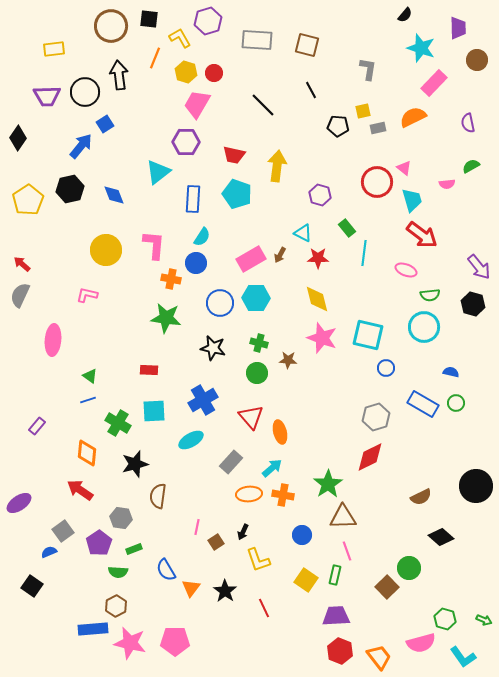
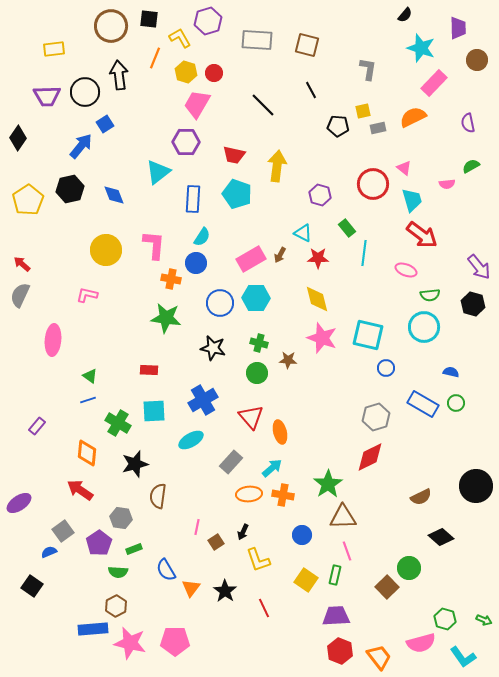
red circle at (377, 182): moved 4 px left, 2 px down
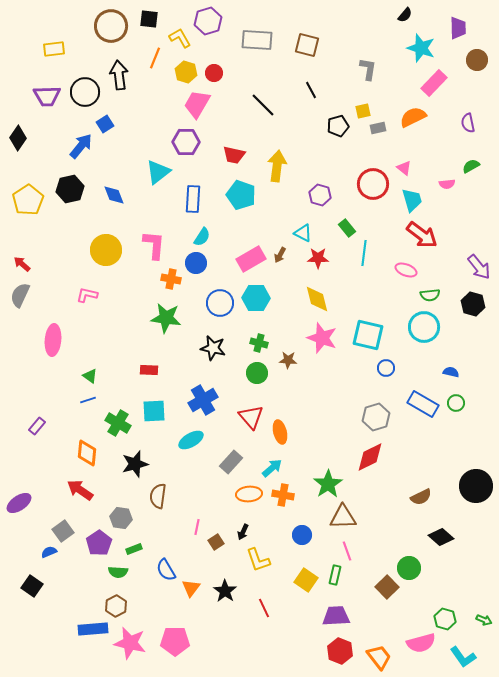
black pentagon at (338, 126): rotated 20 degrees counterclockwise
cyan pentagon at (237, 194): moved 4 px right, 1 px down
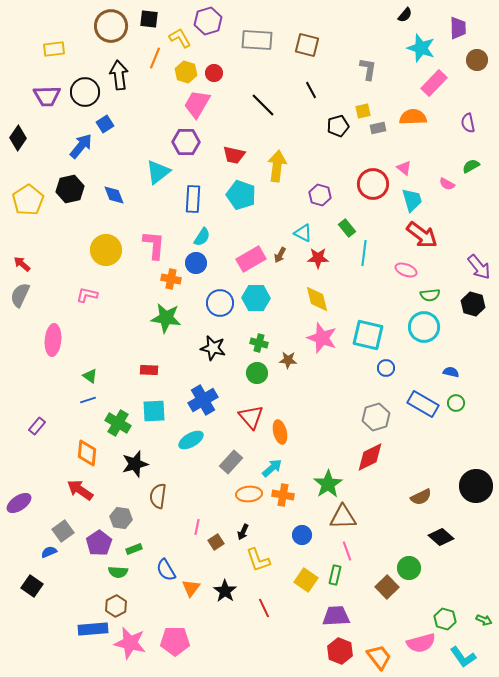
orange semicircle at (413, 117): rotated 24 degrees clockwise
pink semicircle at (447, 184): rotated 35 degrees clockwise
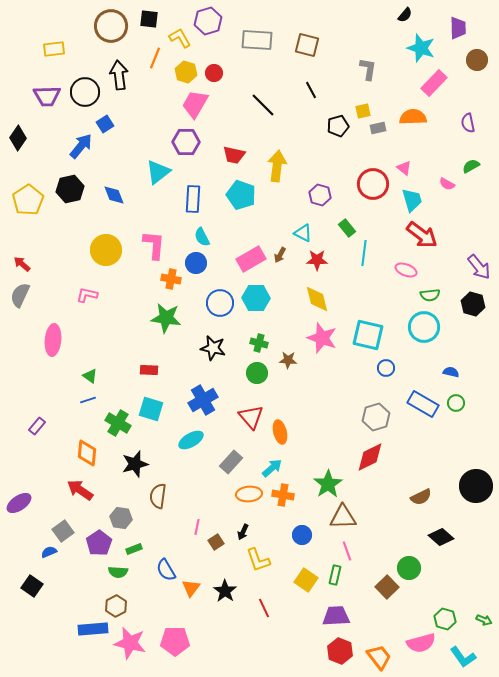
pink trapezoid at (197, 104): moved 2 px left
cyan semicircle at (202, 237): rotated 120 degrees clockwise
red star at (318, 258): moved 1 px left, 2 px down
cyan square at (154, 411): moved 3 px left, 2 px up; rotated 20 degrees clockwise
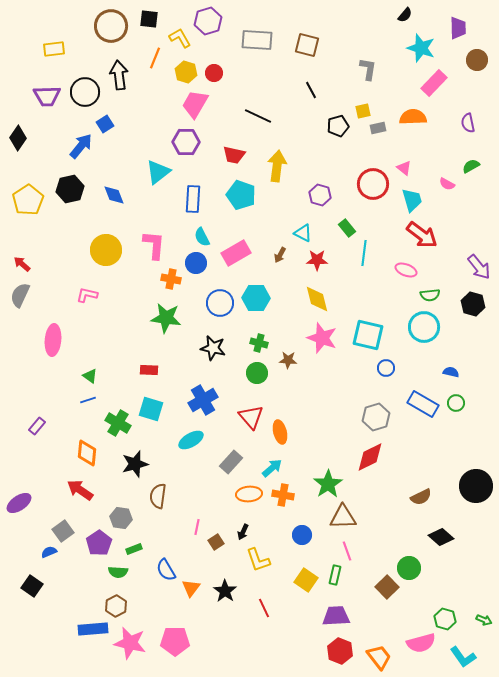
black line at (263, 105): moved 5 px left, 11 px down; rotated 20 degrees counterclockwise
pink rectangle at (251, 259): moved 15 px left, 6 px up
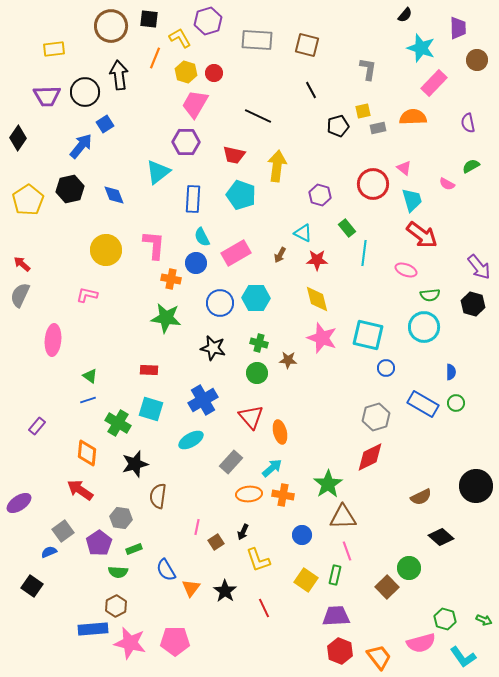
blue semicircle at (451, 372): rotated 77 degrees clockwise
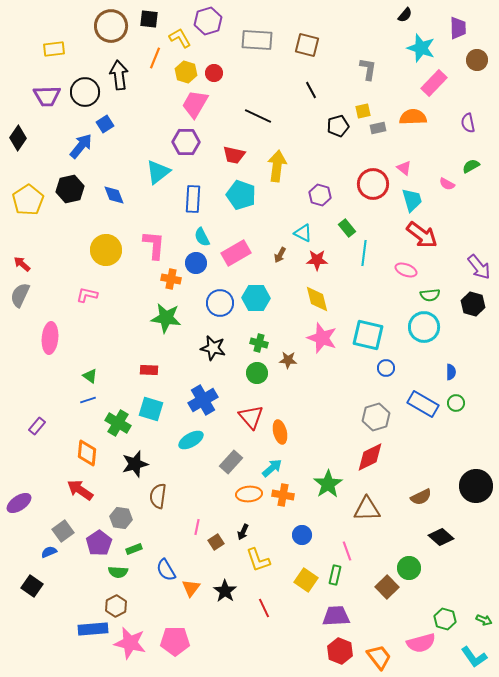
pink ellipse at (53, 340): moved 3 px left, 2 px up
brown triangle at (343, 517): moved 24 px right, 8 px up
cyan L-shape at (463, 657): moved 11 px right
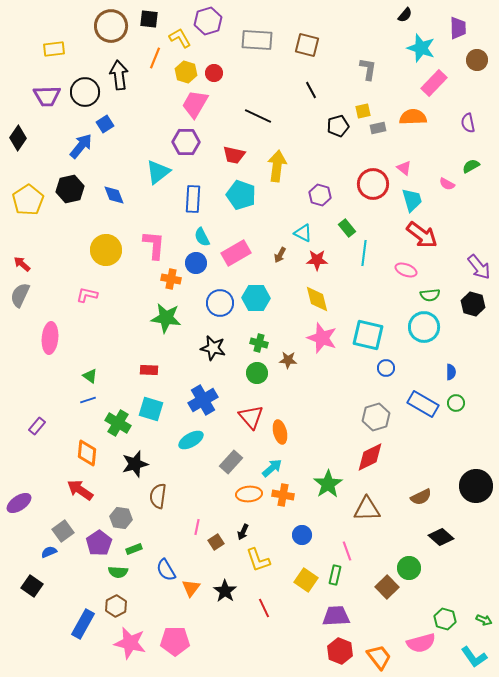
blue rectangle at (93, 629): moved 10 px left, 5 px up; rotated 56 degrees counterclockwise
